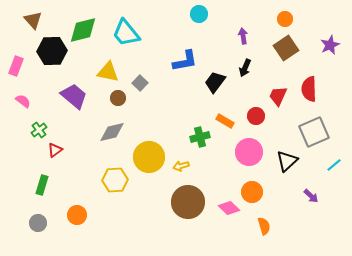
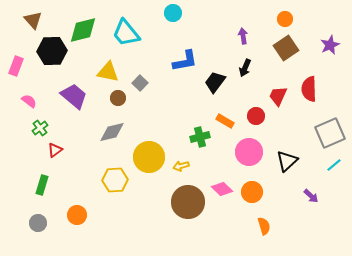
cyan circle at (199, 14): moved 26 px left, 1 px up
pink semicircle at (23, 101): moved 6 px right
green cross at (39, 130): moved 1 px right, 2 px up
gray square at (314, 132): moved 16 px right, 1 px down
pink diamond at (229, 208): moved 7 px left, 19 px up
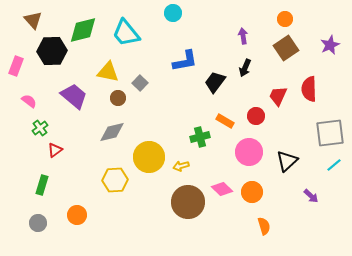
gray square at (330, 133): rotated 16 degrees clockwise
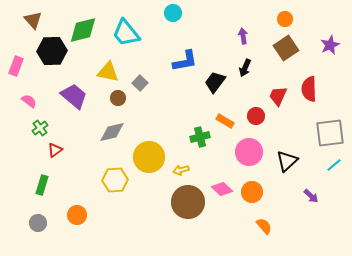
yellow arrow at (181, 166): moved 4 px down
orange semicircle at (264, 226): rotated 24 degrees counterclockwise
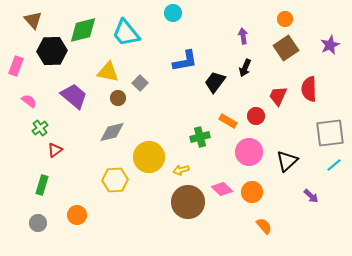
orange rectangle at (225, 121): moved 3 px right
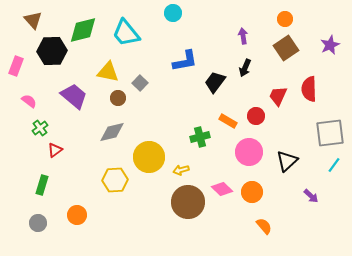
cyan line at (334, 165): rotated 14 degrees counterclockwise
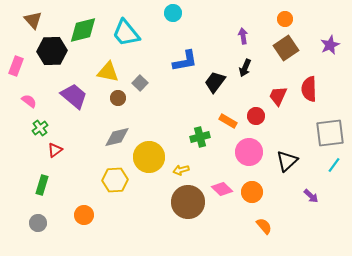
gray diamond at (112, 132): moved 5 px right, 5 px down
orange circle at (77, 215): moved 7 px right
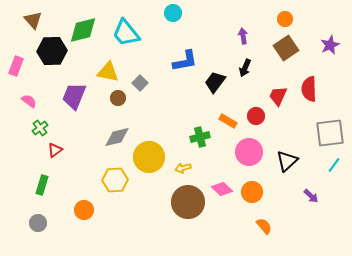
purple trapezoid at (74, 96): rotated 108 degrees counterclockwise
yellow arrow at (181, 170): moved 2 px right, 2 px up
orange circle at (84, 215): moved 5 px up
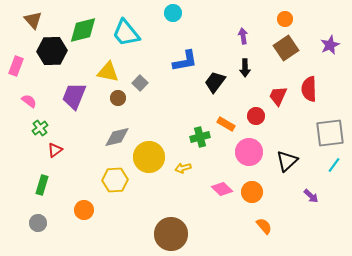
black arrow at (245, 68): rotated 24 degrees counterclockwise
orange rectangle at (228, 121): moved 2 px left, 3 px down
brown circle at (188, 202): moved 17 px left, 32 px down
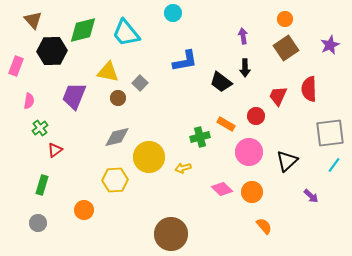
black trapezoid at (215, 82): moved 6 px right; rotated 90 degrees counterclockwise
pink semicircle at (29, 101): rotated 63 degrees clockwise
